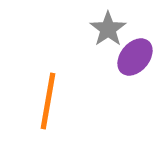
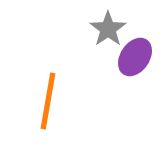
purple ellipse: rotated 6 degrees counterclockwise
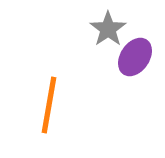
orange line: moved 1 px right, 4 px down
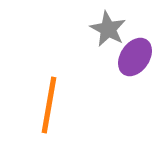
gray star: rotated 9 degrees counterclockwise
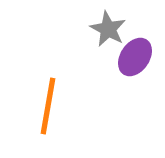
orange line: moved 1 px left, 1 px down
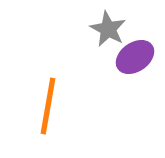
purple ellipse: rotated 21 degrees clockwise
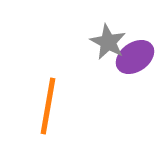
gray star: moved 13 px down
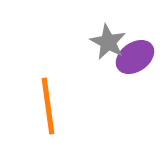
orange line: rotated 18 degrees counterclockwise
